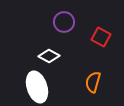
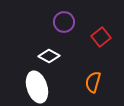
red square: rotated 24 degrees clockwise
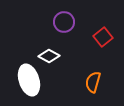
red square: moved 2 px right
white ellipse: moved 8 px left, 7 px up
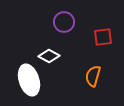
red square: rotated 30 degrees clockwise
orange semicircle: moved 6 px up
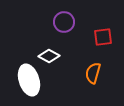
orange semicircle: moved 3 px up
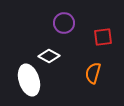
purple circle: moved 1 px down
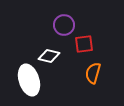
purple circle: moved 2 px down
red square: moved 19 px left, 7 px down
white diamond: rotated 15 degrees counterclockwise
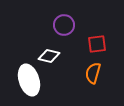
red square: moved 13 px right
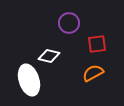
purple circle: moved 5 px right, 2 px up
orange semicircle: rotated 45 degrees clockwise
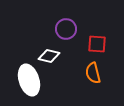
purple circle: moved 3 px left, 6 px down
red square: rotated 12 degrees clockwise
orange semicircle: rotated 75 degrees counterclockwise
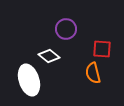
red square: moved 5 px right, 5 px down
white diamond: rotated 25 degrees clockwise
